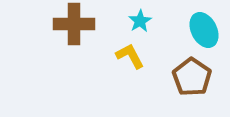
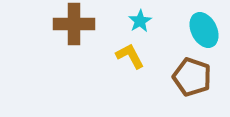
brown pentagon: rotated 15 degrees counterclockwise
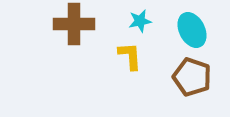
cyan star: rotated 20 degrees clockwise
cyan ellipse: moved 12 px left
yellow L-shape: rotated 24 degrees clockwise
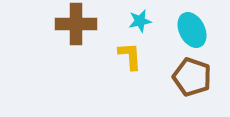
brown cross: moved 2 px right
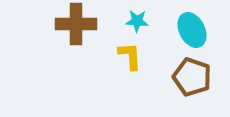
cyan star: moved 3 px left; rotated 15 degrees clockwise
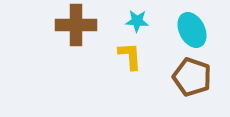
brown cross: moved 1 px down
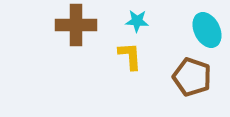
cyan ellipse: moved 15 px right
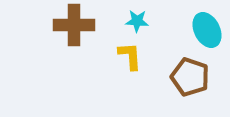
brown cross: moved 2 px left
brown pentagon: moved 2 px left
